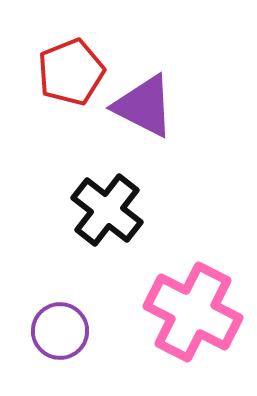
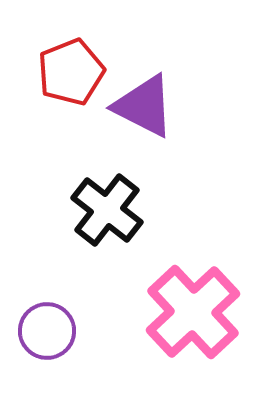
pink cross: rotated 20 degrees clockwise
purple circle: moved 13 px left
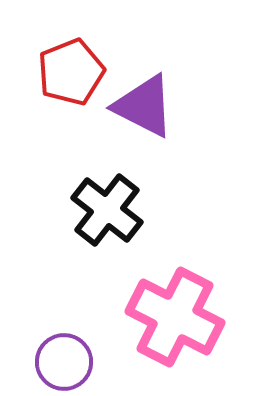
pink cross: moved 18 px left, 5 px down; rotated 20 degrees counterclockwise
purple circle: moved 17 px right, 31 px down
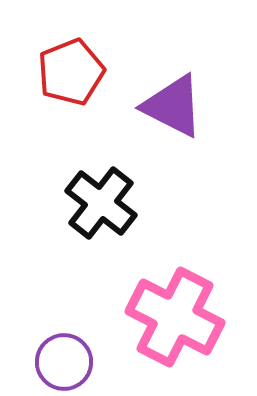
purple triangle: moved 29 px right
black cross: moved 6 px left, 7 px up
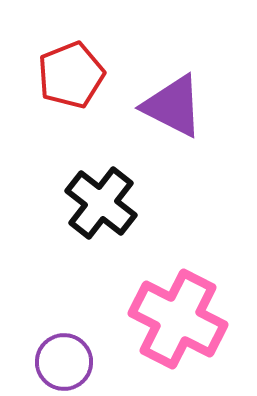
red pentagon: moved 3 px down
pink cross: moved 3 px right, 2 px down
